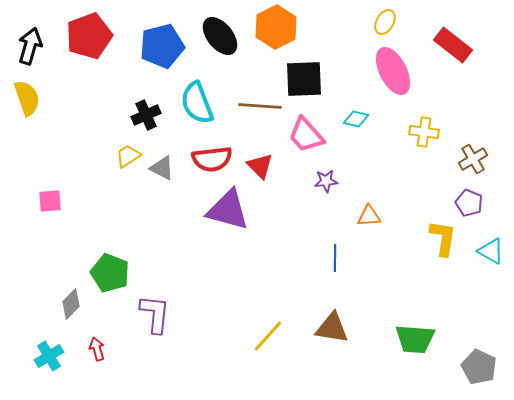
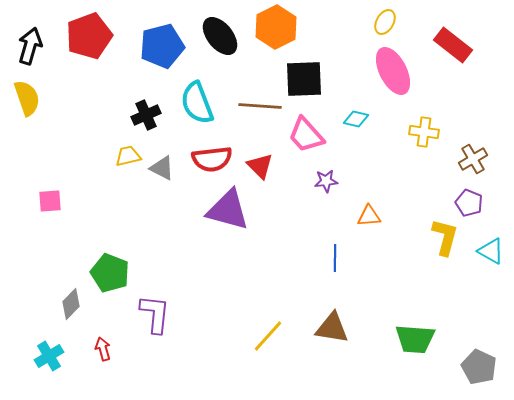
yellow trapezoid: rotated 20 degrees clockwise
yellow L-shape: moved 2 px right, 1 px up; rotated 6 degrees clockwise
red arrow: moved 6 px right
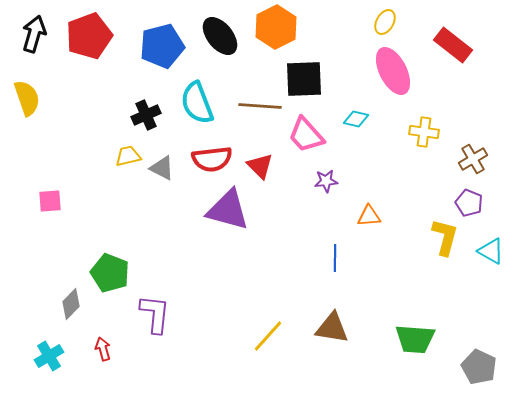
black arrow: moved 4 px right, 12 px up
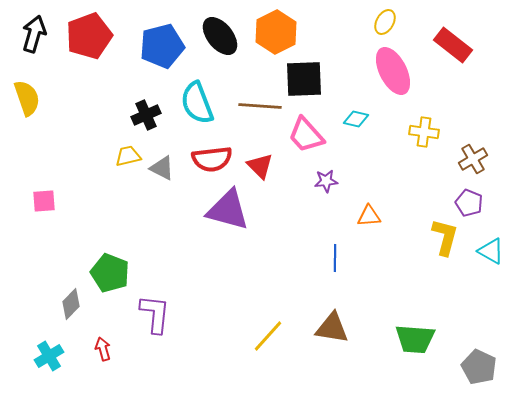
orange hexagon: moved 5 px down
pink square: moved 6 px left
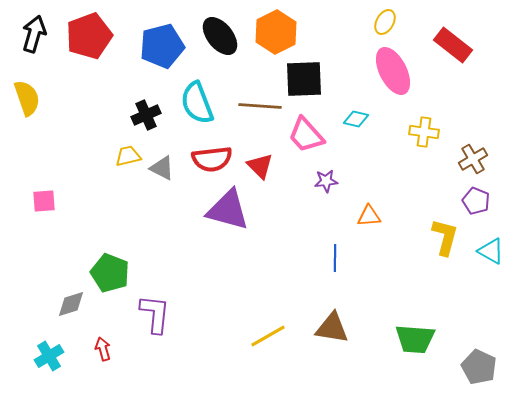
purple pentagon: moved 7 px right, 2 px up
gray diamond: rotated 28 degrees clockwise
yellow line: rotated 18 degrees clockwise
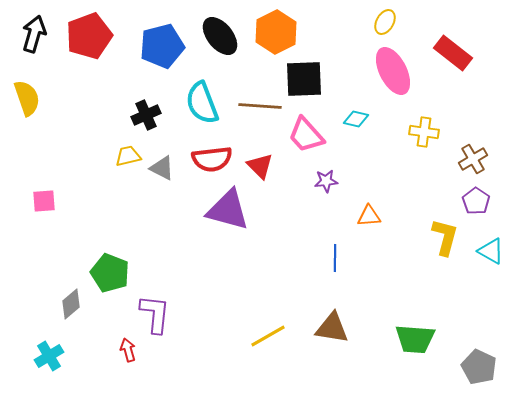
red rectangle: moved 8 px down
cyan semicircle: moved 5 px right
purple pentagon: rotated 12 degrees clockwise
gray diamond: rotated 24 degrees counterclockwise
red arrow: moved 25 px right, 1 px down
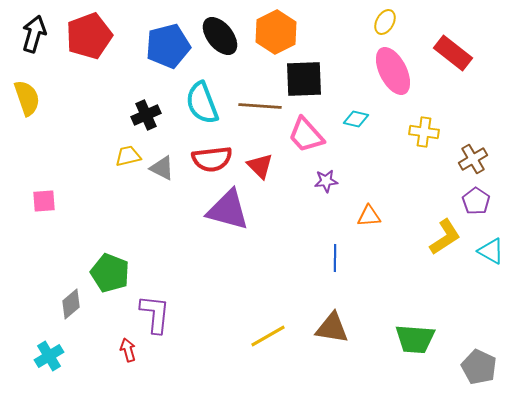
blue pentagon: moved 6 px right
yellow L-shape: rotated 42 degrees clockwise
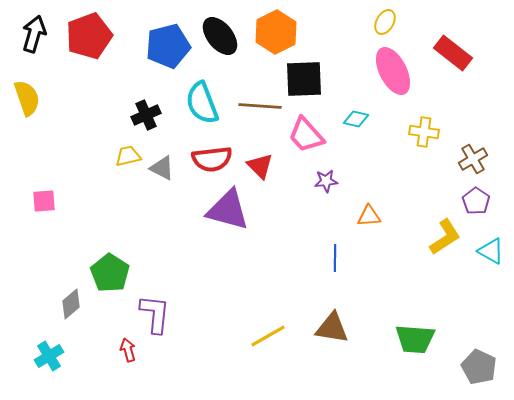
green pentagon: rotated 12 degrees clockwise
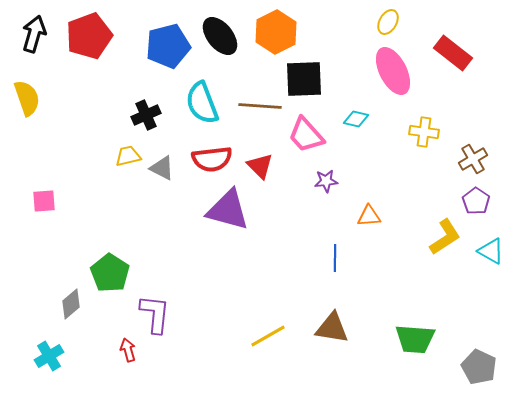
yellow ellipse: moved 3 px right
